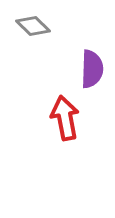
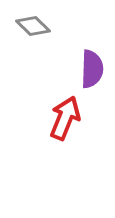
red arrow: rotated 33 degrees clockwise
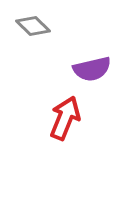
purple semicircle: rotated 75 degrees clockwise
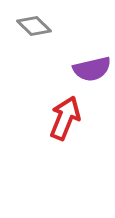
gray diamond: moved 1 px right
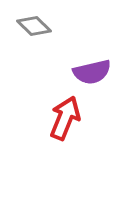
purple semicircle: moved 3 px down
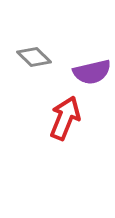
gray diamond: moved 31 px down
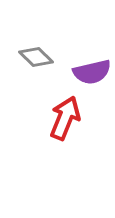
gray diamond: moved 2 px right
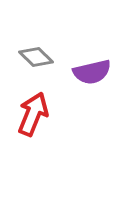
red arrow: moved 32 px left, 4 px up
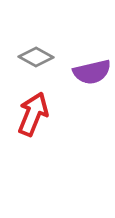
gray diamond: rotated 16 degrees counterclockwise
